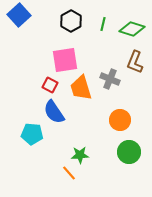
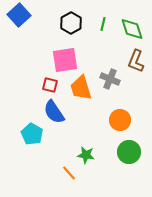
black hexagon: moved 2 px down
green diamond: rotated 55 degrees clockwise
brown L-shape: moved 1 px right, 1 px up
red square: rotated 14 degrees counterclockwise
cyan pentagon: rotated 25 degrees clockwise
green star: moved 6 px right; rotated 12 degrees clockwise
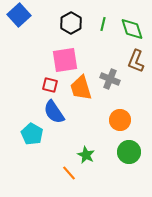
green star: rotated 18 degrees clockwise
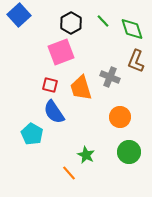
green line: moved 3 px up; rotated 56 degrees counterclockwise
pink square: moved 4 px left, 8 px up; rotated 12 degrees counterclockwise
gray cross: moved 2 px up
orange circle: moved 3 px up
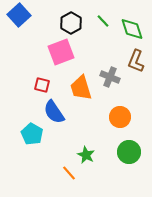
red square: moved 8 px left
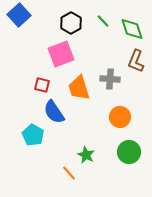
pink square: moved 2 px down
gray cross: moved 2 px down; rotated 18 degrees counterclockwise
orange trapezoid: moved 2 px left
cyan pentagon: moved 1 px right, 1 px down
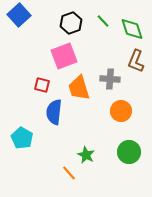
black hexagon: rotated 10 degrees clockwise
pink square: moved 3 px right, 2 px down
blue semicircle: rotated 40 degrees clockwise
orange circle: moved 1 px right, 6 px up
cyan pentagon: moved 11 px left, 3 px down
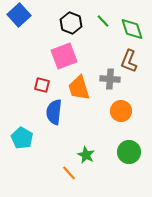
black hexagon: rotated 20 degrees counterclockwise
brown L-shape: moved 7 px left
